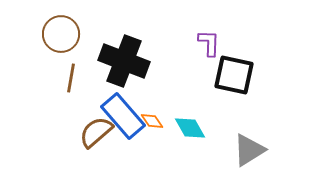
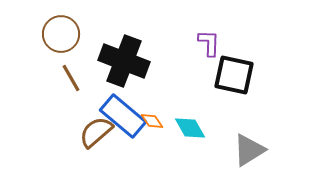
brown line: rotated 40 degrees counterclockwise
blue rectangle: rotated 9 degrees counterclockwise
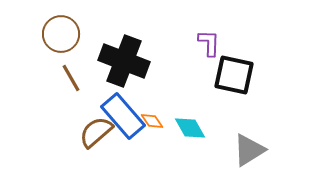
blue rectangle: rotated 9 degrees clockwise
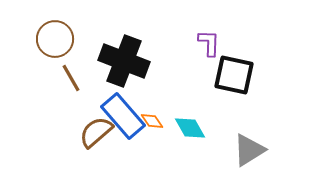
brown circle: moved 6 px left, 5 px down
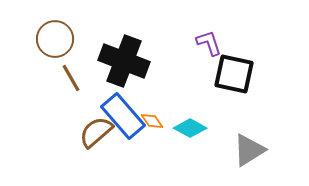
purple L-shape: rotated 20 degrees counterclockwise
black square: moved 1 px up
cyan diamond: rotated 32 degrees counterclockwise
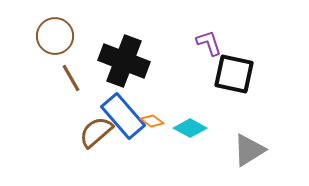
brown circle: moved 3 px up
orange diamond: rotated 20 degrees counterclockwise
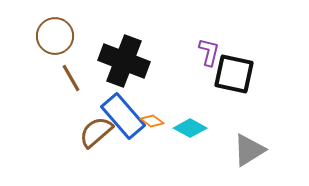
purple L-shape: moved 9 px down; rotated 32 degrees clockwise
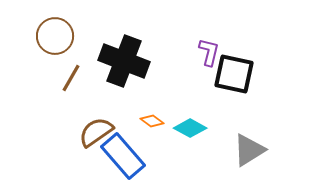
brown line: rotated 60 degrees clockwise
blue rectangle: moved 40 px down
brown semicircle: rotated 6 degrees clockwise
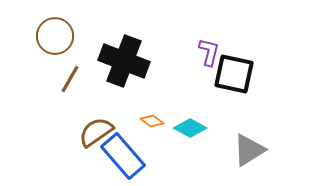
brown line: moved 1 px left, 1 px down
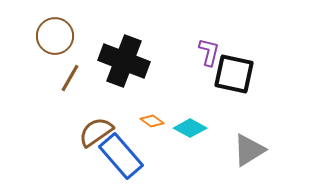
brown line: moved 1 px up
blue rectangle: moved 2 px left
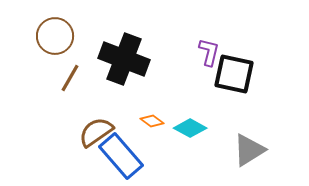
black cross: moved 2 px up
